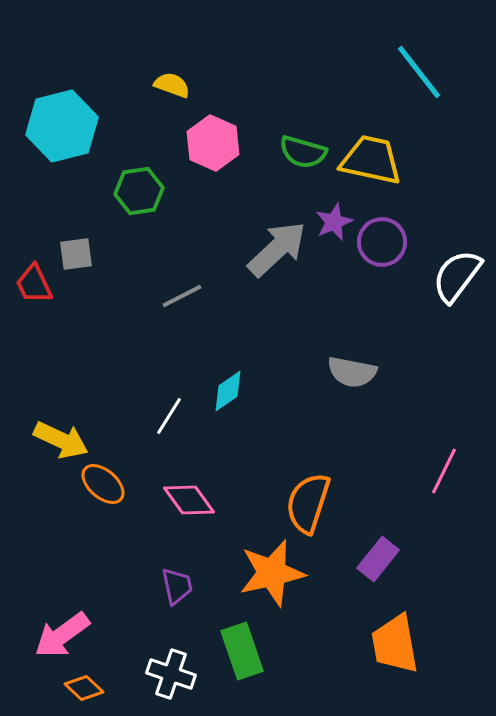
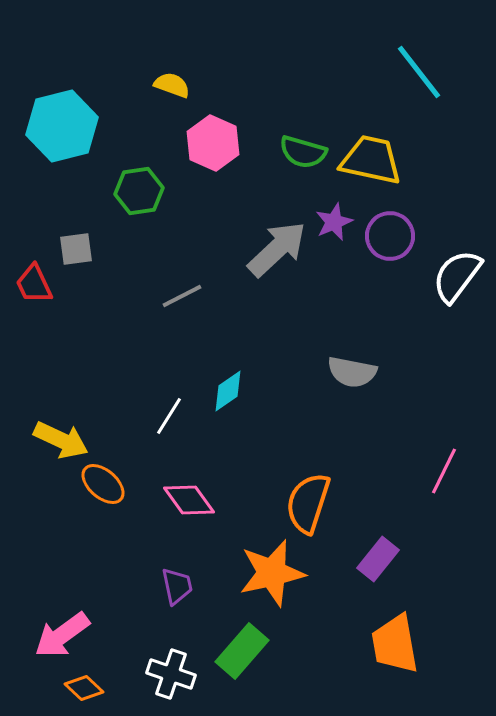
purple circle: moved 8 px right, 6 px up
gray square: moved 5 px up
green rectangle: rotated 60 degrees clockwise
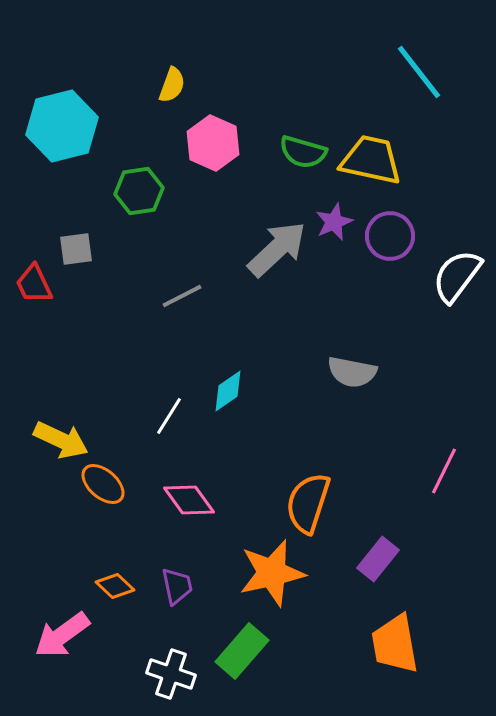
yellow semicircle: rotated 90 degrees clockwise
orange diamond: moved 31 px right, 102 px up
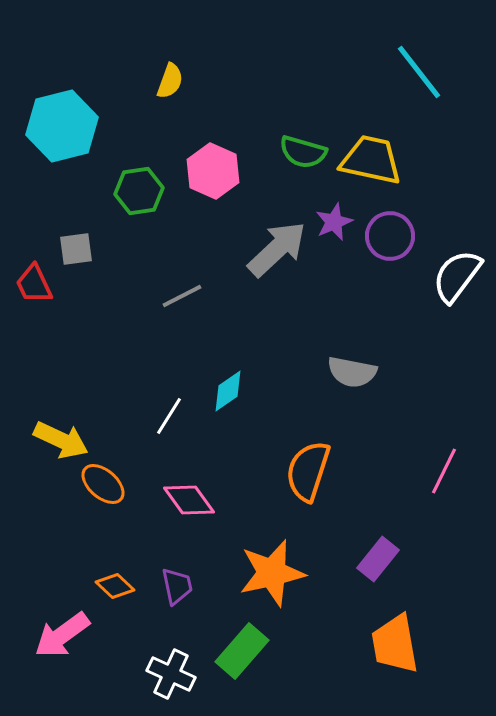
yellow semicircle: moved 2 px left, 4 px up
pink hexagon: moved 28 px down
orange semicircle: moved 32 px up
white cross: rotated 6 degrees clockwise
